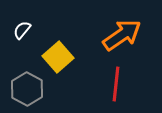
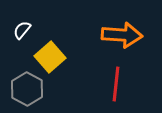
orange arrow: rotated 39 degrees clockwise
yellow square: moved 8 px left
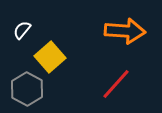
orange arrow: moved 3 px right, 4 px up
red line: rotated 36 degrees clockwise
